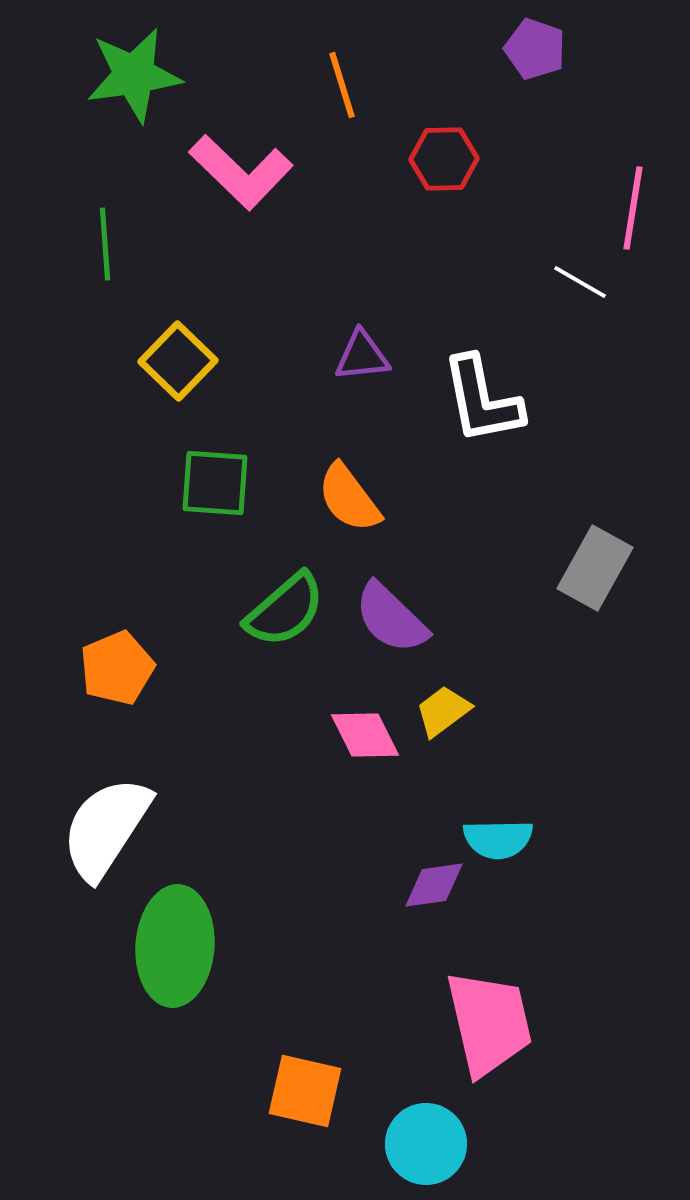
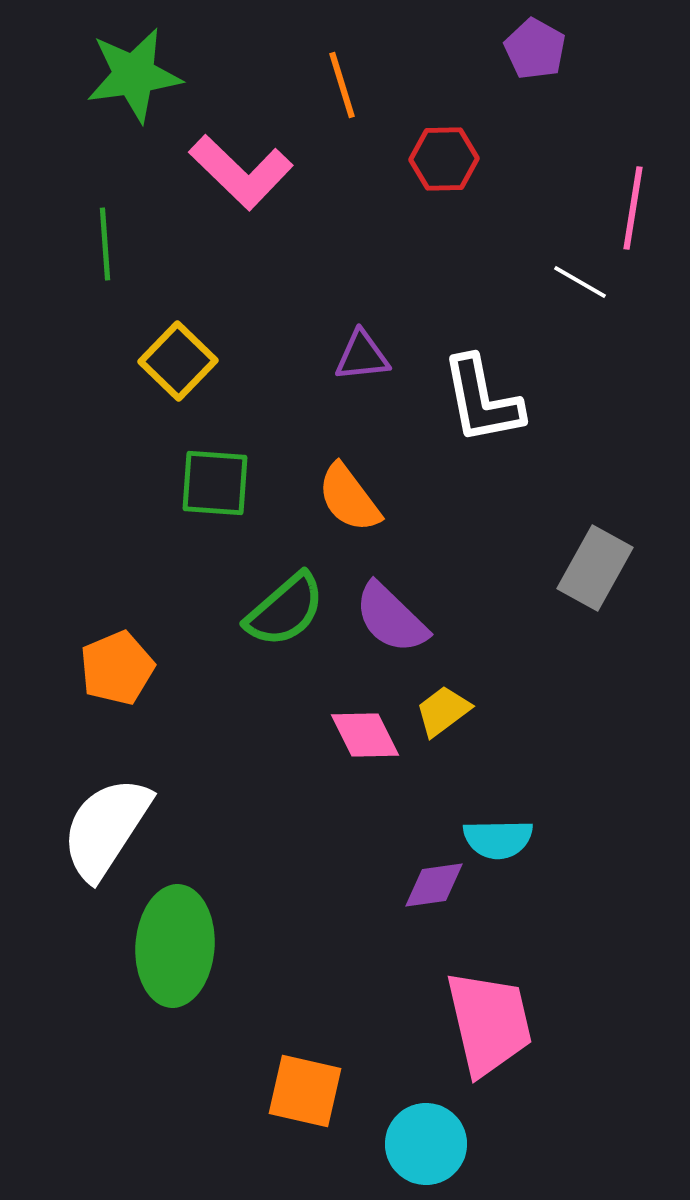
purple pentagon: rotated 10 degrees clockwise
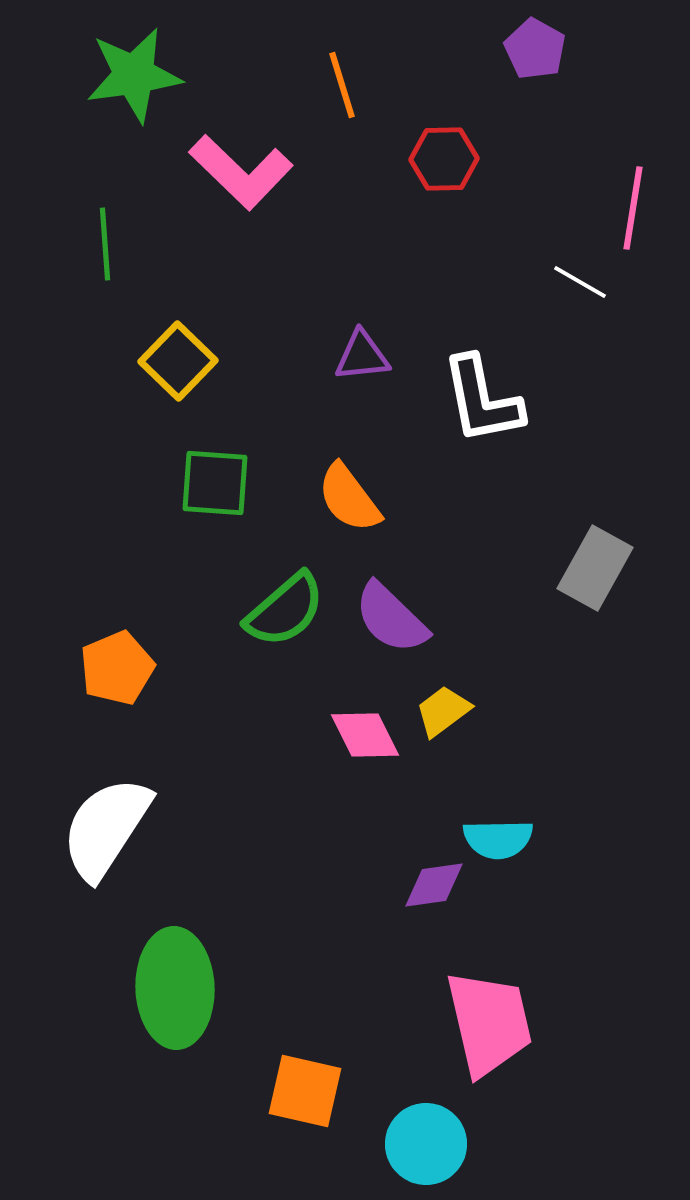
green ellipse: moved 42 px down; rotated 6 degrees counterclockwise
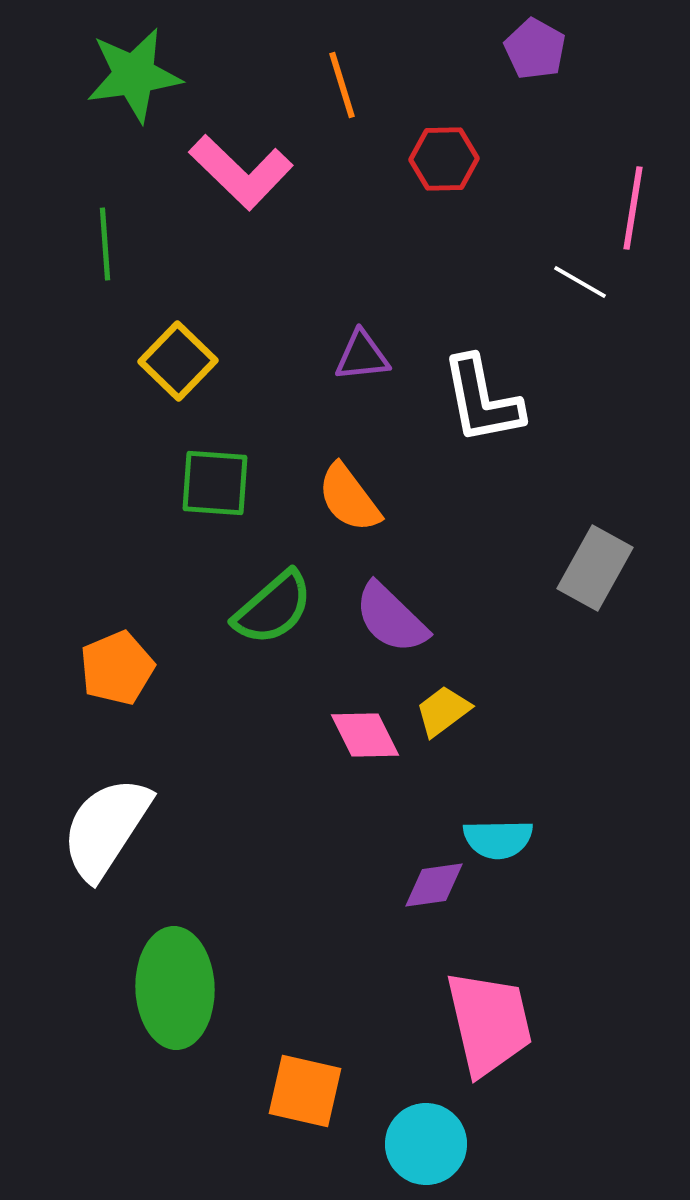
green semicircle: moved 12 px left, 2 px up
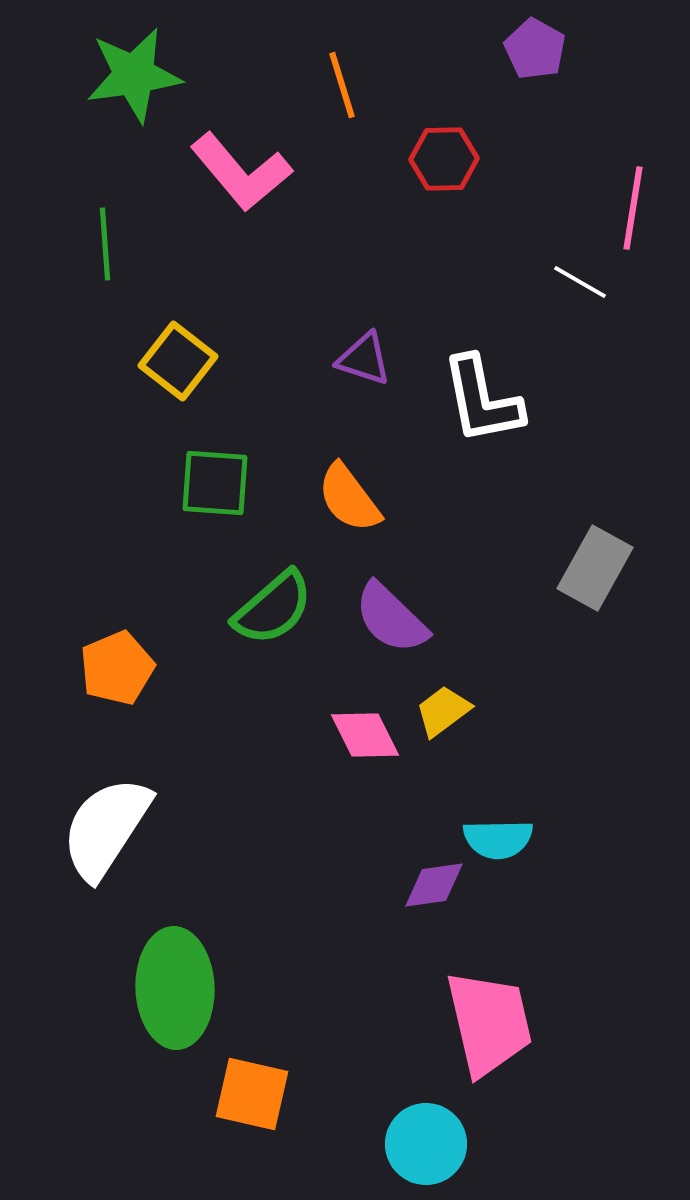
pink L-shape: rotated 6 degrees clockwise
purple triangle: moved 2 px right, 3 px down; rotated 24 degrees clockwise
yellow square: rotated 6 degrees counterclockwise
orange square: moved 53 px left, 3 px down
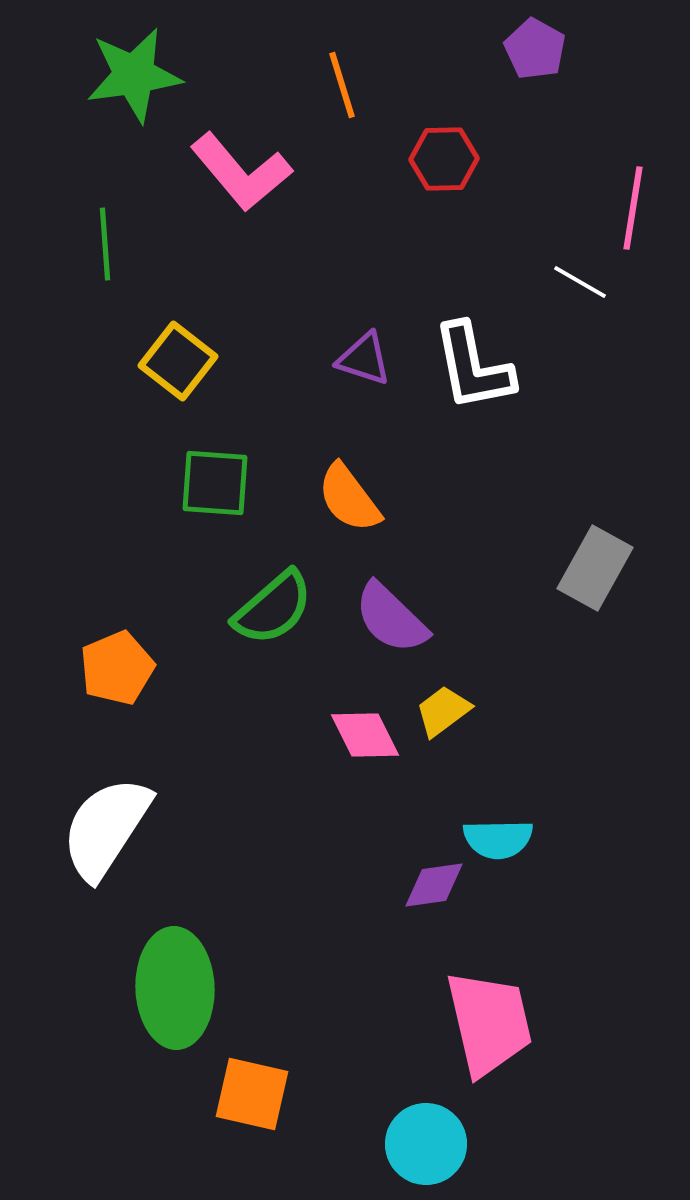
white L-shape: moved 9 px left, 33 px up
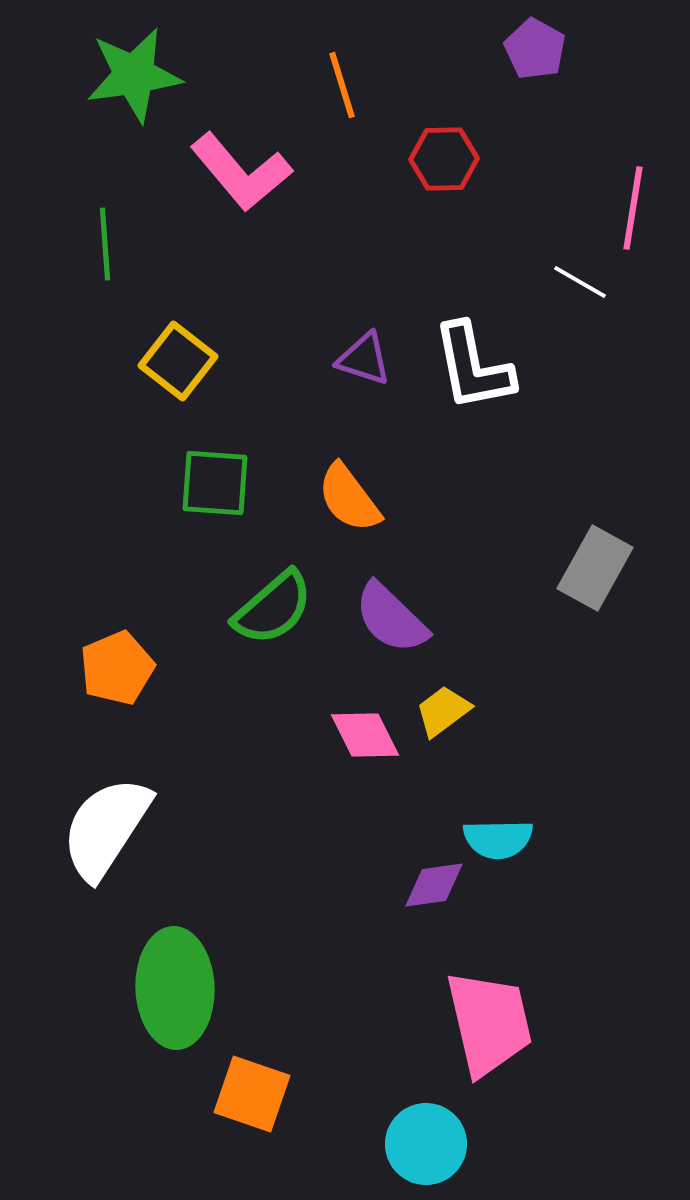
orange square: rotated 6 degrees clockwise
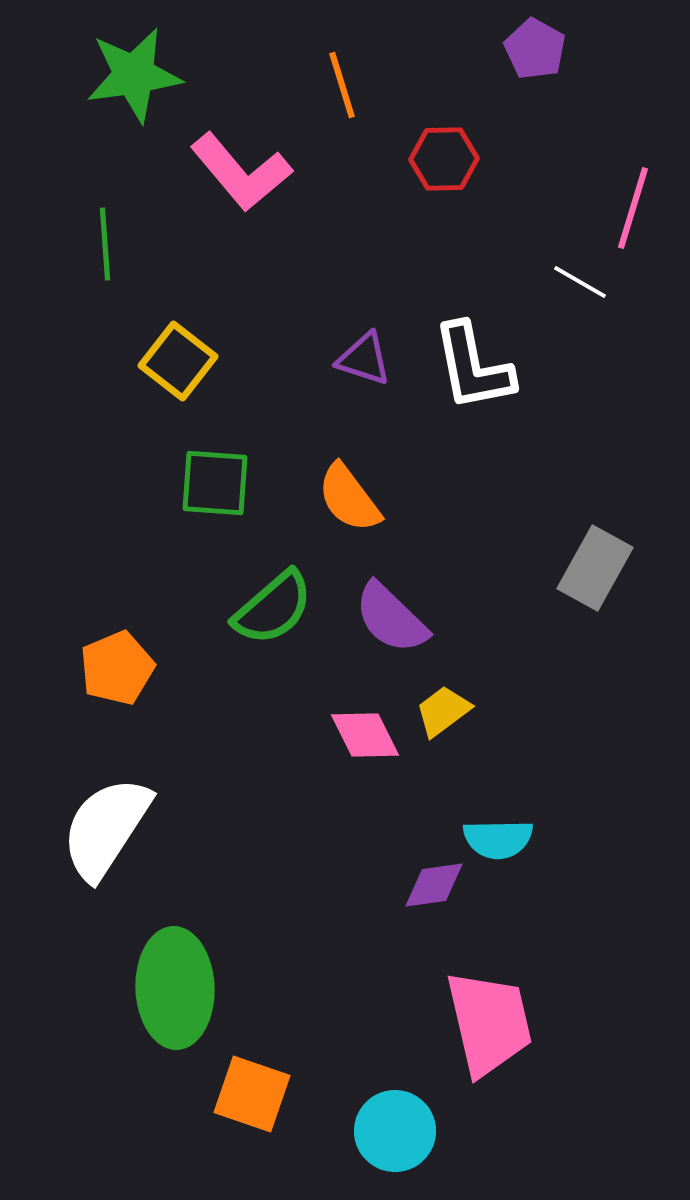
pink line: rotated 8 degrees clockwise
cyan circle: moved 31 px left, 13 px up
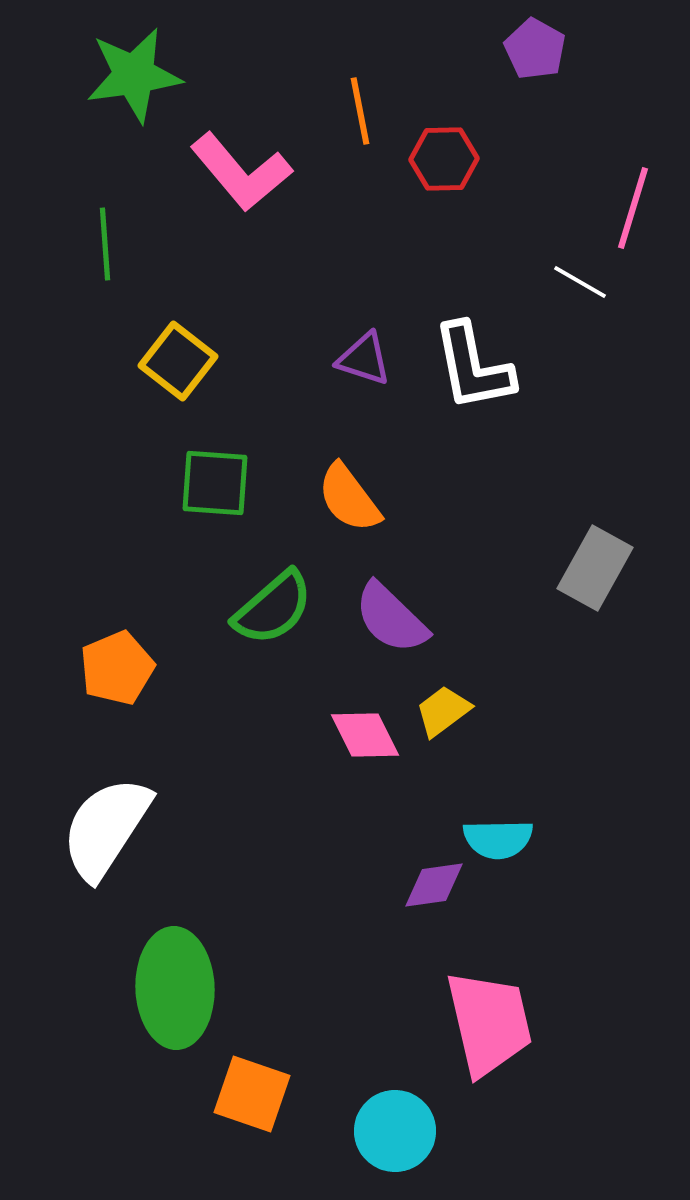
orange line: moved 18 px right, 26 px down; rotated 6 degrees clockwise
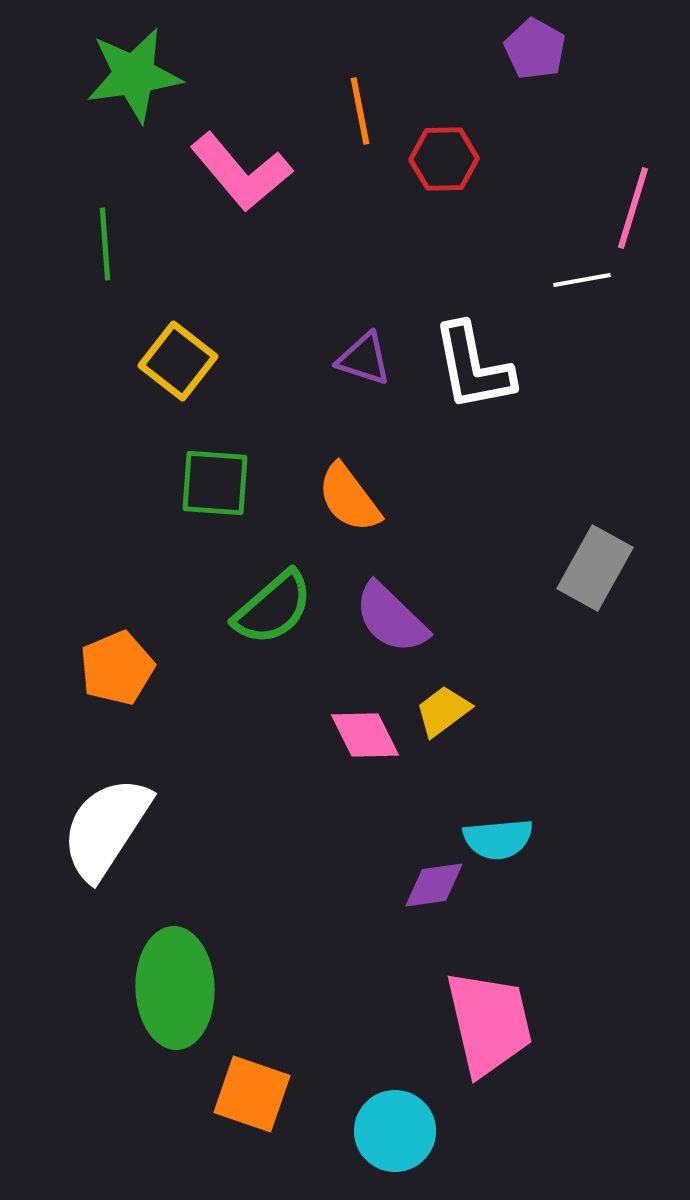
white line: moved 2 px right, 2 px up; rotated 40 degrees counterclockwise
cyan semicircle: rotated 4 degrees counterclockwise
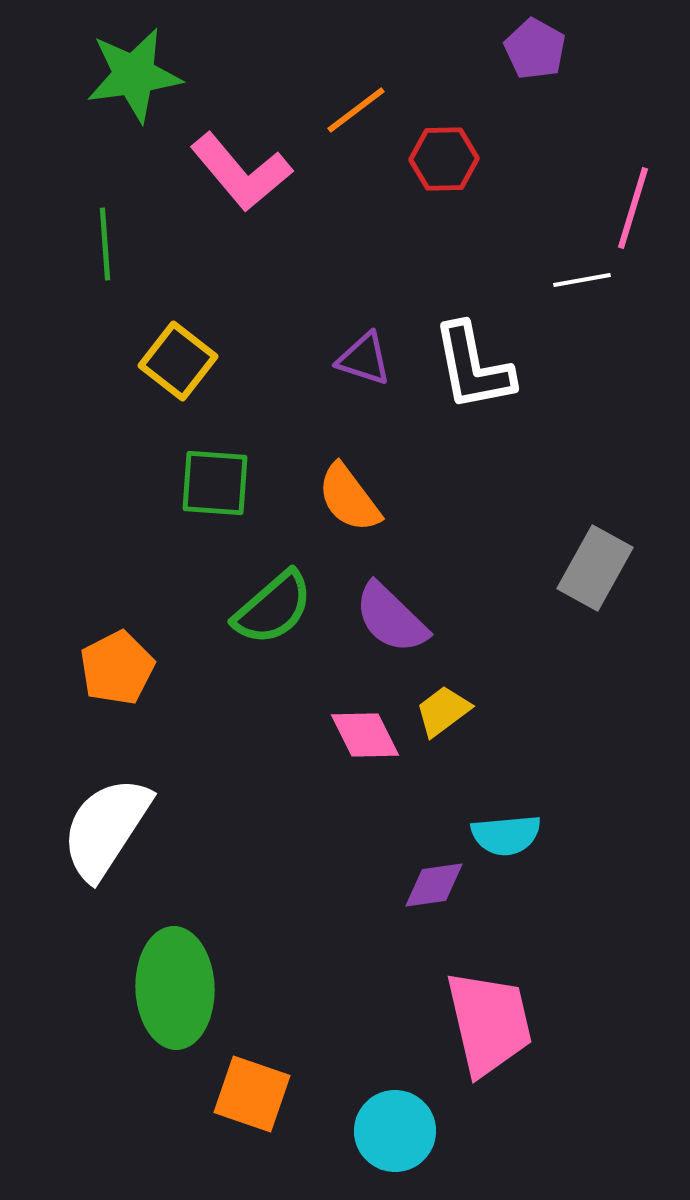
orange line: moved 4 px left, 1 px up; rotated 64 degrees clockwise
orange pentagon: rotated 4 degrees counterclockwise
cyan semicircle: moved 8 px right, 4 px up
